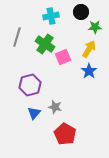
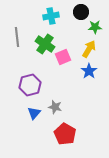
gray line: rotated 24 degrees counterclockwise
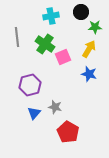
blue star: moved 3 px down; rotated 21 degrees counterclockwise
red pentagon: moved 3 px right, 2 px up
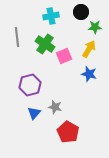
pink square: moved 1 px right, 1 px up
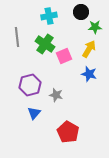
cyan cross: moved 2 px left
gray star: moved 1 px right, 12 px up
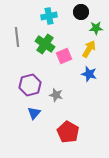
green star: moved 1 px right, 1 px down
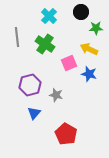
cyan cross: rotated 35 degrees counterclockwise
yellow arrow: rotated 96 degrees counterclockwise
pink square: moved 5 px right, 7 px down
red pentagon: moved 2 px left, 2 px down
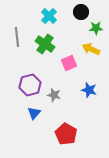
yellow arrow: moved 2 px right
blue star: moved 16 px down
gray star: moved 2 px left
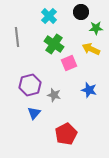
green cross: moved 9 px right
red pentagon: rotated 15 degrees clockwise
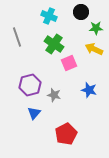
cyan cross: rotated 21 degrees counterclockwise
gray line: rotated 12 degrees counterclockwise
yellow arrow: moved 3 px right
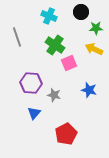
green cross: moved 1 px right, 1 px down
purple hexagon: moved 1 px right, 2 px up; rotated 20 degrees clockwise
